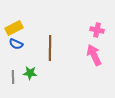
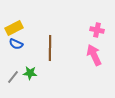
gray line: rotated 40 degrees clockwise
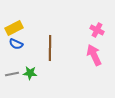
pink cross: rotated 16 degrees clockwise
gray line: moved 1 px left, 3 px up; rotated 40 degrees clockwise
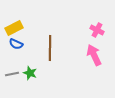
green star: rotated 16 degrees clockwise
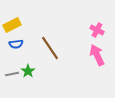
yellow rectangle: moved 2 px left, 3 px up
blue semicircle: rotated 32 degrees counterclockwise
brown line: rotated 35 degrees counterclockwise
pink arrow: moved 3 px right
green star: moved 2 px left, 2 px up; rotated 16 degrees clockwise
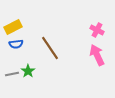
yellow rectangle: moved 1 px right, 2 px down
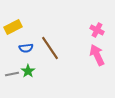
blue semicircle: moved 10 px right, 4 px down
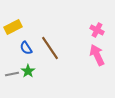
blue semicircle: rotated 64 degrees clockwise
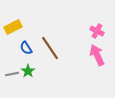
pink cross: moved 1 px down
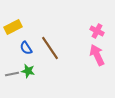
green star: rotated 24 degrees counterclockwise
